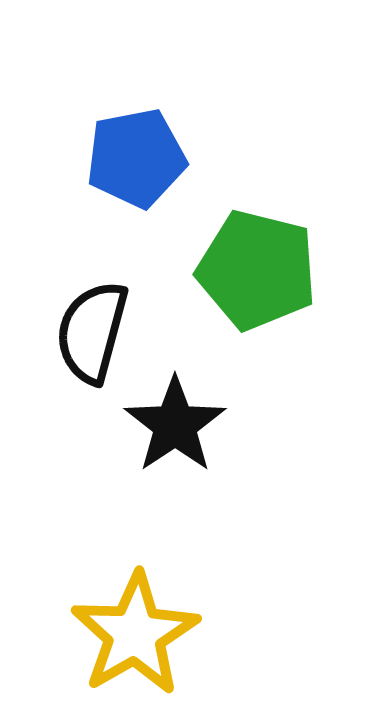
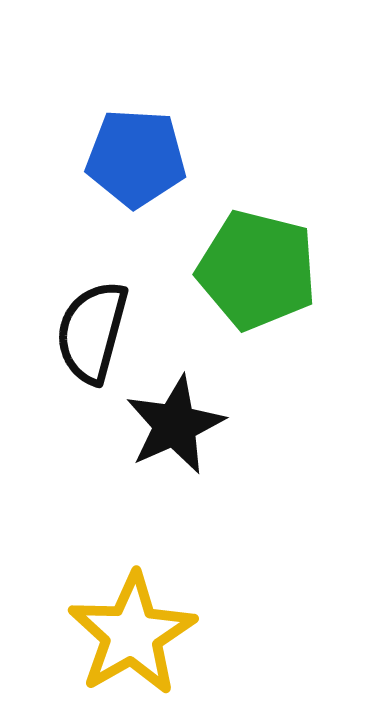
blue pentagon: rotated 14 degrees clockwise
black star: rotated 10 degrees clockwise
yellow star: moved 3 px left
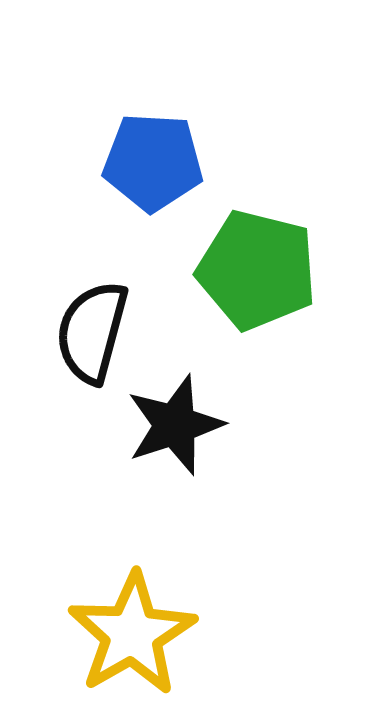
blue pentagon: moved 17 px right, 4 px down
black star: rotated 6 degrees clockwise
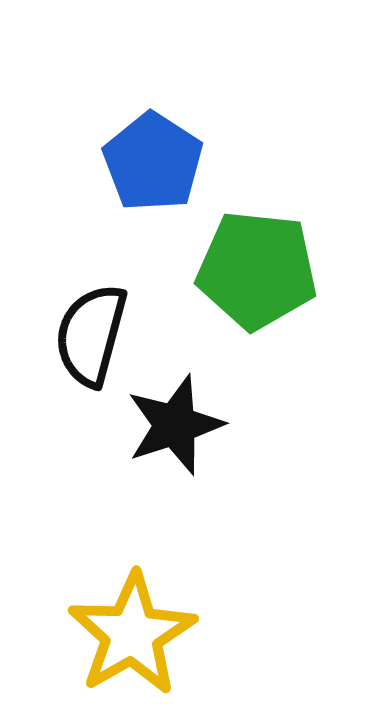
blue pentagon: rotated 30 degrees clockwise
green pentagon: rotated 8 degrees counterclockwise
black semicircle: moved 1 px left, 3 px down
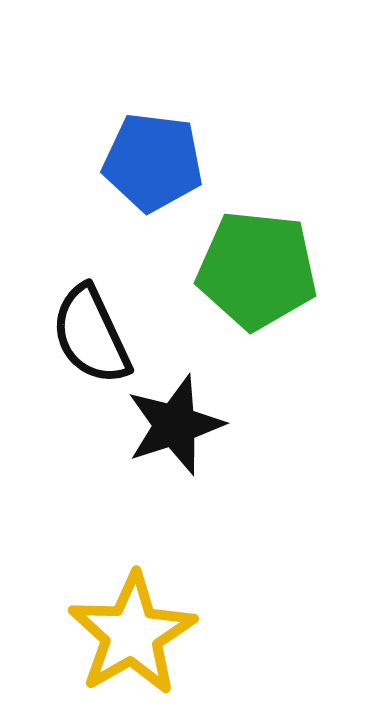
blue pentagon: rotated 26 degrees counterclockwise
black semicircle: rotated 40 degrees counterclockwise
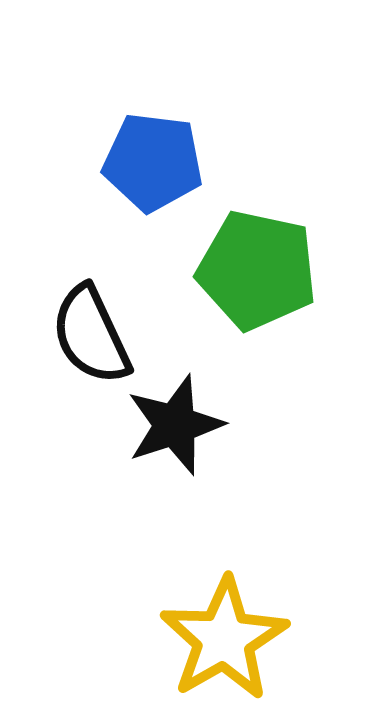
green pentagon: rotated 6 degrees clockwise
yellow star: moved 92 px right, 5 px down
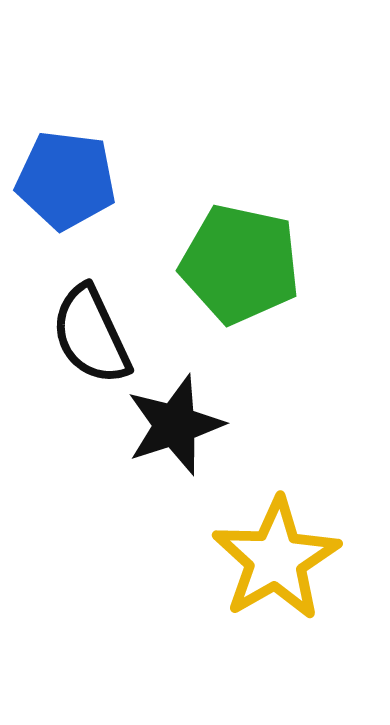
blue pentagon: moved 87 px left, 18 px down
green pentagon: moved 17 px left, 6 px up
yellow star: moved 52 px right, 80 px up
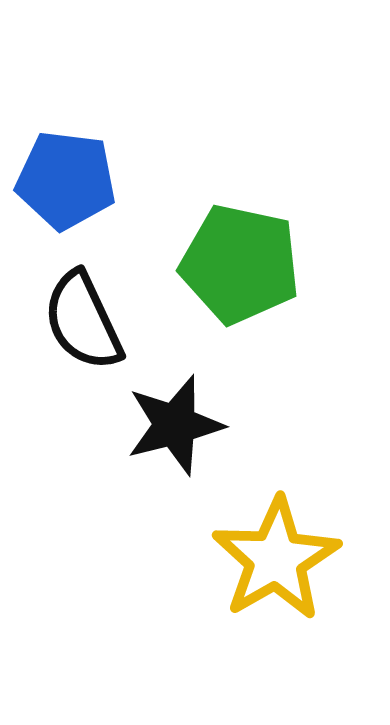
black semicircle: moved 8 px left, 14 px up
black star: rotated 4 degrees clockwise
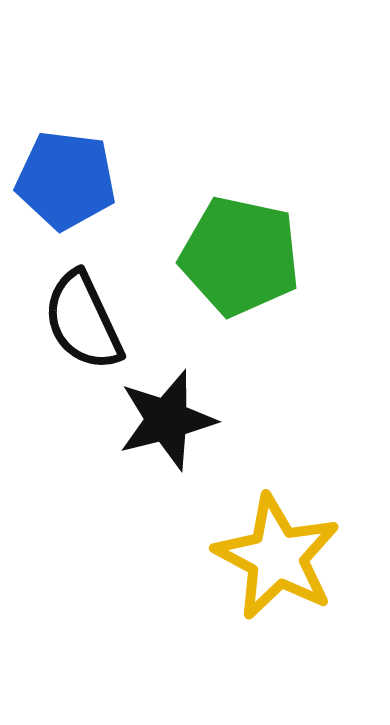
green pentagon: moved 8 px up
black star: moved 8 px left, 5 px up
yellow star: moved 1 px right, 2 px up; rotated 14 degrees counterclockwise
